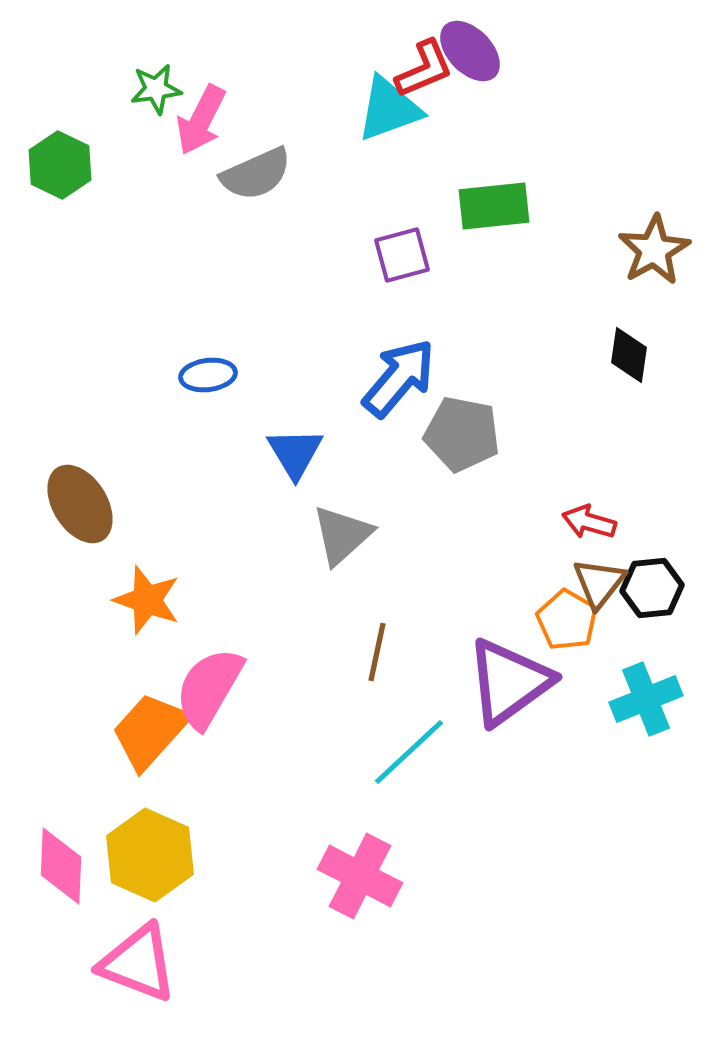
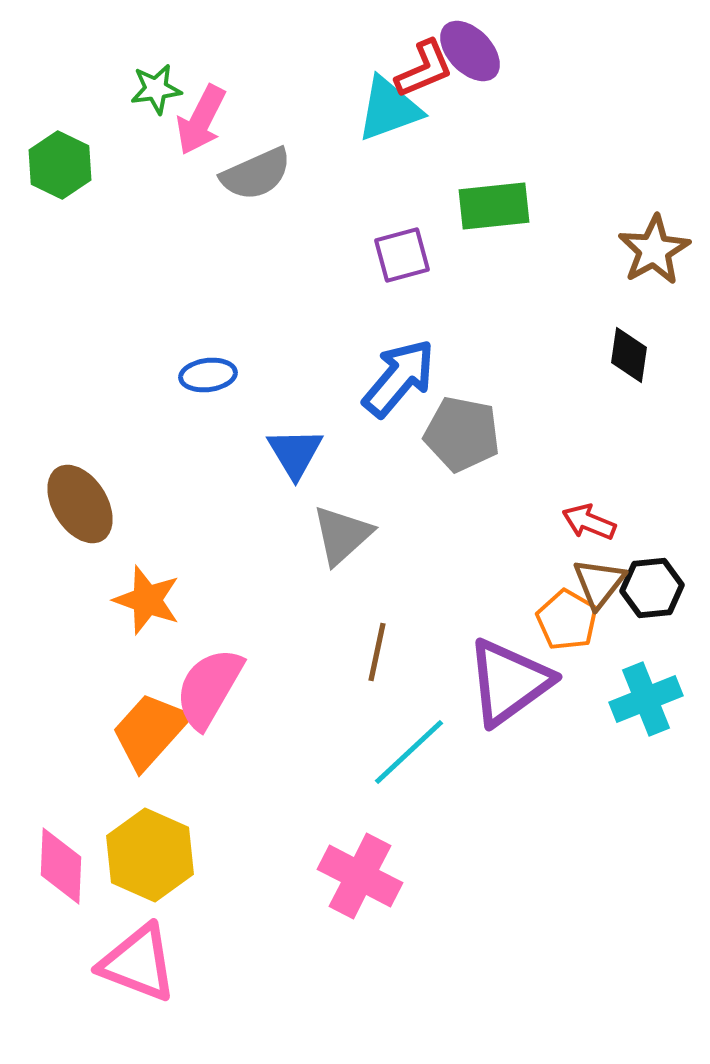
red arrow: rotated 6 degrees clockwise
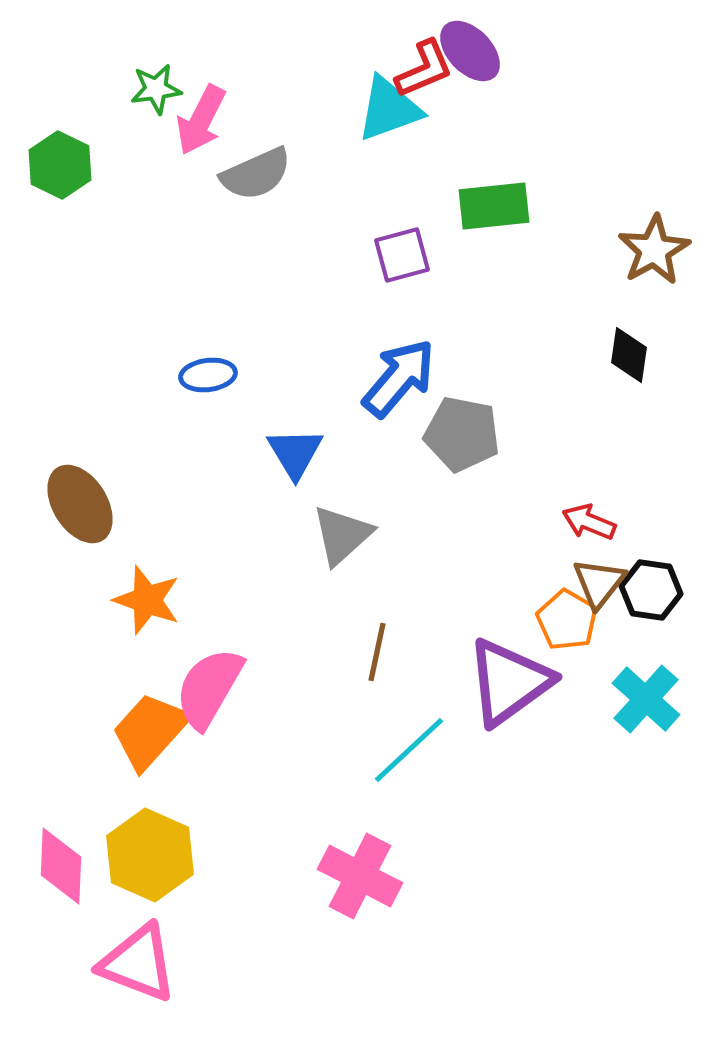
black hexagon: moved 1 px left, 2 px down; rotated 14 degrees clockwise
cyan cross: rotated 26 degrees counterclockwise
cyan line: moved 2 px up
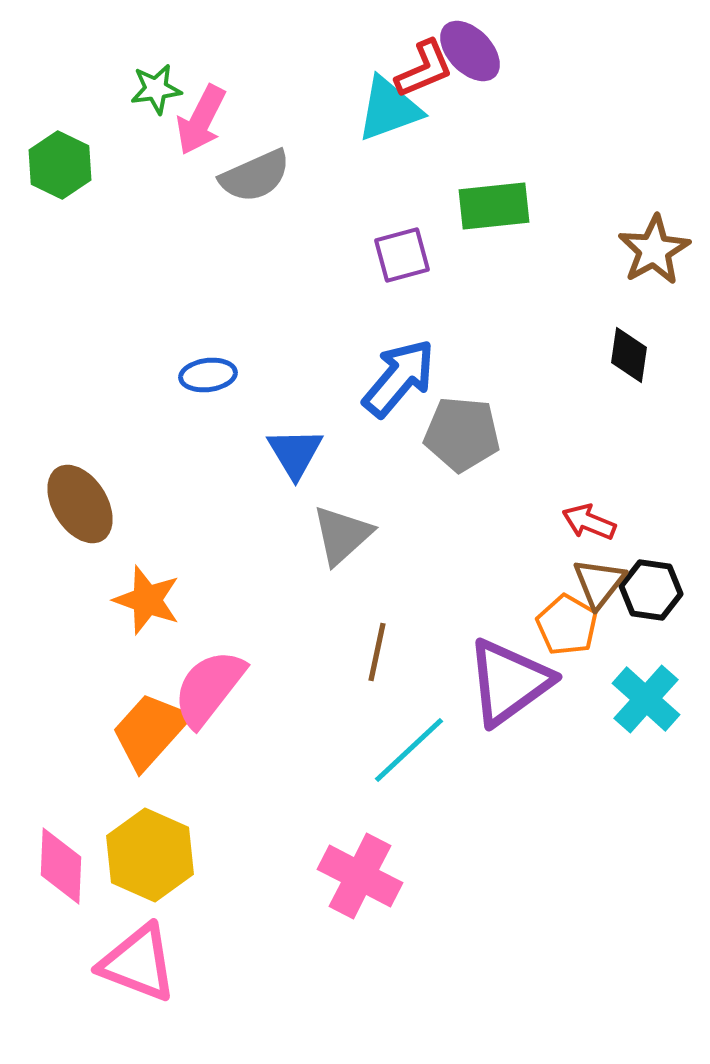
gray semicircle: moved 1 px left, 2 px down
gray pentagon: rotated 6 degrees counterclockwise
orange pentagon: moved 5 px down
pink semicircle: rotated 8 degrees clockwise
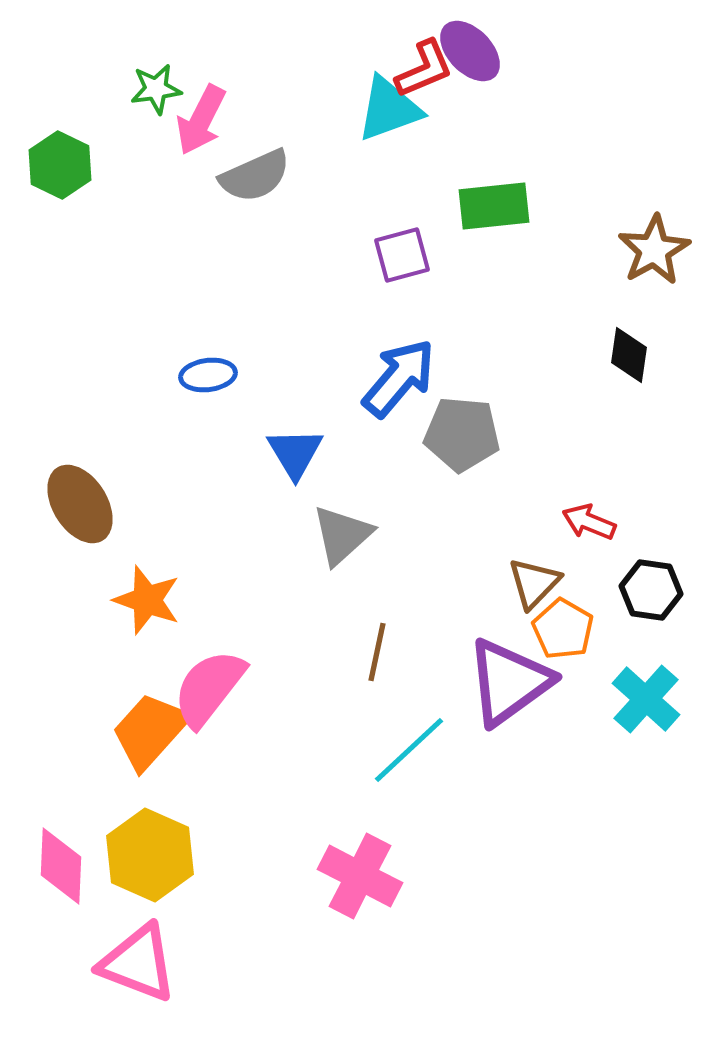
brown triangle: moved 65 px left; rotated 6 degrees clockwise
orange pentagon: moved 4 px left, 4 px down
